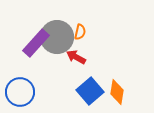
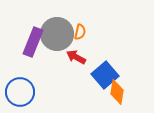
gray circle: moved 3 px up
purple rectangle: moved 3 px left, 1 px up; rotated 20 degrees counterclockwise
blue square: moved 15 px right, 16 px up
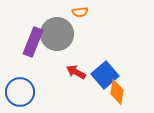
orange semicircle: moved 20 px up; rotated 70 degrees clockwise
red arrow: moved 15 px down
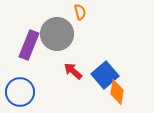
orange semicircle: rotated 98 degrees counterclockwise
purple rectangle: moved 4 px left, 3 px down
red arrow: moved 3 px left, 1 px up; rotated 12 degrees clockwise
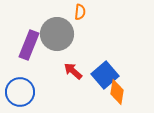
orange semicircle: rotated 21 degrees clockwise
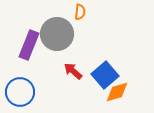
orange diamond: rotated 65 degrees clockwise
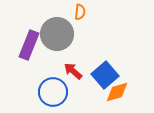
blue circle: moved 33 px right
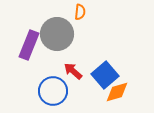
blue circle: moved 1 px up
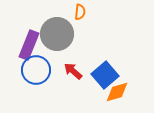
blue circle: moved 17 px left, 21 px up
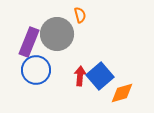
orange semicircle: moved 3 px down; rotated 21 degrees counterclockwise
purple rectangle: moved 3 px up
red arrow: moved 7 px right, 5 px down; rotated 54 degrees clockwise
blue square: moved 5 px left, 1 px down
orange diamond: moved 5 px right, 1 px down
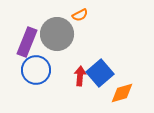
orange semicircle: rotated 77 degrees clockwise
purple rectangle: moved 2 px left
blue square: moved 3 px up
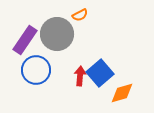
purple rectangle: moved 2 px left, 2 px up; rotated 12 degrees clockwise
